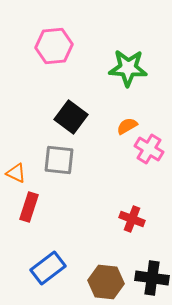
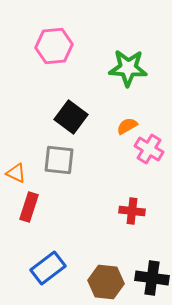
red cross: moved 8 px up; rotated 15 degrees counterclockwise
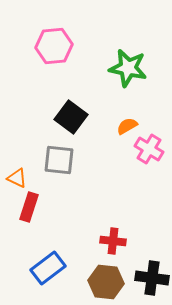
green star: rotated 9 degrees clockwise
orange triangle: moved 1 px right, 5 px down
red cross: moved 19 px left, 30 px down
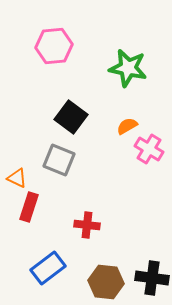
gray square: rotated 16 degrees clockwise
red cross: moved 26 px left, 16 px up
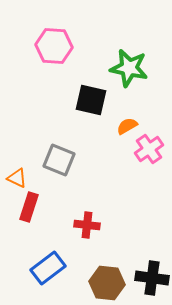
pink hexagon: rotated 9 degrees clockwise
green star: moved 1 px right
black square: moved 20 px right, 17 px up; rotated 24 degrees counterclockwise
pink cross: rotated 24 degrees clockwise
brown hexagon: moved 1 px right, 1 px down
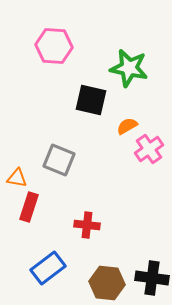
orange triangle: rotated 15 degrees counterclockwise
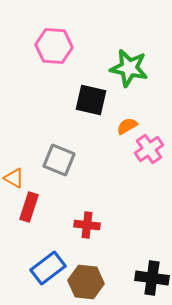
orange triangle: moved 3 px left; rotated 20 degrees clockwise
brown hexagon: moved 21 px left, 1 px up
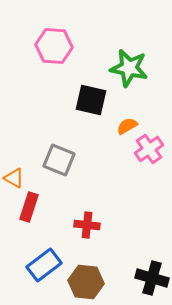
blue rectangle: moved 4 px left, 3 px up
black cross: rotated 8 degrees clockwise
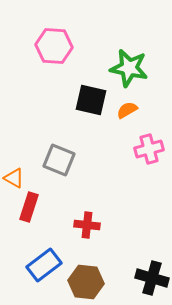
orange semicircle: moved 16 px up
pink cross: rotated 20 degrees clockwise
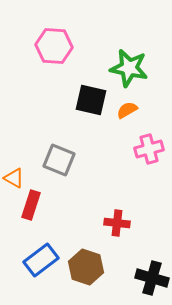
red rectangle: moved 2 px right, 2 px up
red cross: moved 30 px right, 2 px up
blue rectangle: moved 3 px left, 5 px up
brown hexagon: moved 15 px up; rotated 12 degrees clockwise
